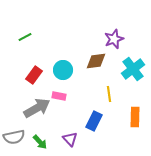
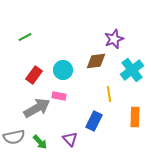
cyan cross: moved 1 px left, 1 px down
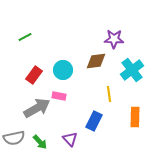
purple star: rotated 24 degrees clockwise
gray semicircle: moved 1 px down
